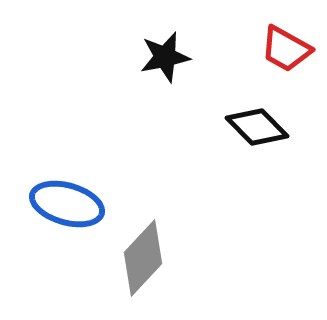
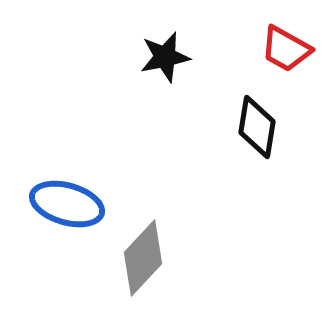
black diamond: rotated 54 degrees clockwise
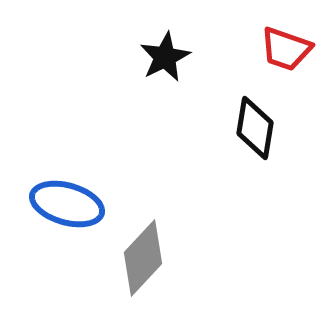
red trapezoid: rotated 10 degrees counterclockwise
black star: rotated 15 degrees counterclockwise
black diamond: moved 2 px left, 1 px down
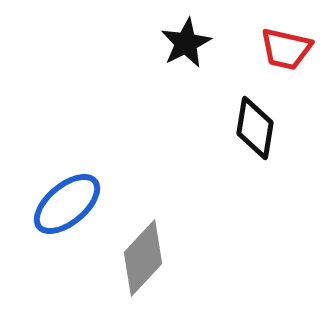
red trapezoid: rotated 6 degrees counterclockwise
black star: moved 21 px right, 14 px up
blue ellipse: rotated 56 degrees counterclockwise
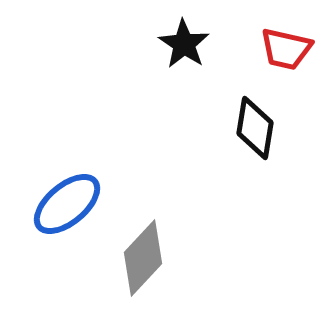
black star: moved 2 px left, 1 px down; rotated 12 degrees counterclockwise
